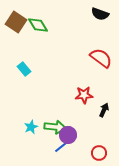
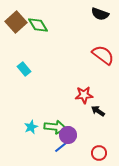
brown square: rotated 15 degrees clockwise
red semicircle: moved 2 px right, 3 px up
black arrow: moved 6 px left, 1 px down; rotated 80 degrees counterclockwise
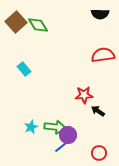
black semicircle: rotated 18 degrees counterclockwise
red semicircle: rotated 45 degrees counterclockwise
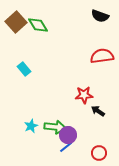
black semicircle: moved 2 px down; rotated 18 degrees clockwise
red semicircle: moved 1 px left, 1 px down
cyan star: moved 1 px up
blue line: moved 5 px right
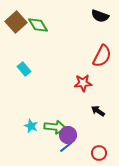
red semicircle: rotated 125 degrees clockwise
red star: moved 1 px left, 12 px up
cyan star: rotated 24 degrees counterclockwise
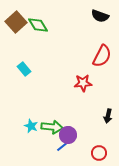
black arrow: moved 10 px right, 5 px down; rotated 112 degrees counterclockwise
green arrow: moved 3 px left
blue line: moved 3 px left, 1 px up
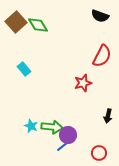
red star: rotated 12 degrees counterclockwise
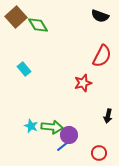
brown square: moved 5 px up
purple circle: moved 1 px right
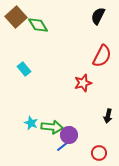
black semicircle: moved 2 px left; rotated 96 degrees clockwise
cyan star: moved 3 px up
